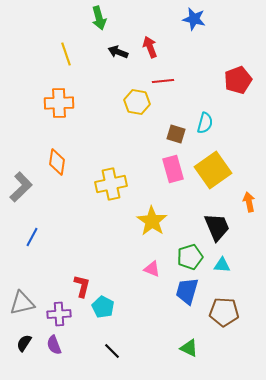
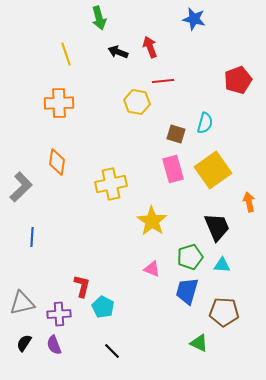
blue line: rotated 24 degrees counterclockwise
green triangle: moved 10 px right, 5 px up
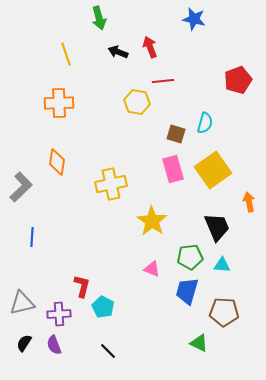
green pentagon: rotated 10 degrees clockwise
black line: moved 4 px left
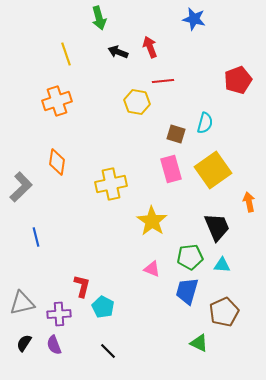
orange cross: moved 2 px left, 2 px up; rotated 16 degrees counterclockwise
pink rectangle: moved 2 px left
blue line: moved 4 px right; rotated 18 degrees counterclockwise
brown pentagon: rotated 28 degrees counterclockwise
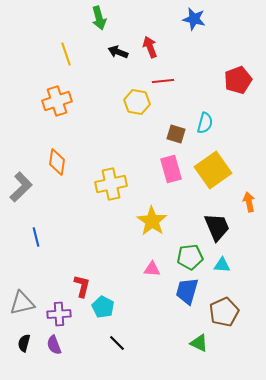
pink triangle: rotated 18 degrees counterclockwise
black semicircle: rotated 18 degrees counterclockwise
black line: moved 9 px right, 8 px up
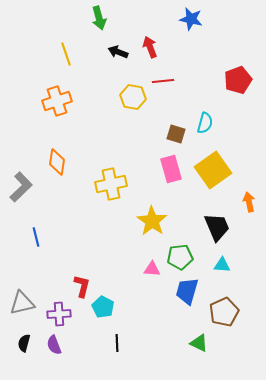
blue star: moved 3 px left
yellow hexagon: moved 4 px left, 5 px up
green pentagon: moved 10 px left
black line: rotated 42 degrees clockwise
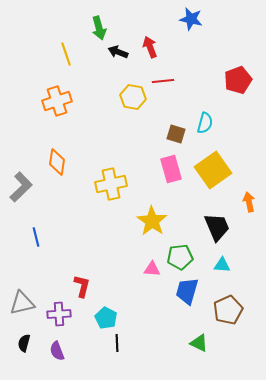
green arrow: moved 10 px down
cyan pentagon: moved 3 px right, 11 px down
brown pentagon: moved 4 px right, 2 px up
purple semicircle: moved 3 px right, 6 px down
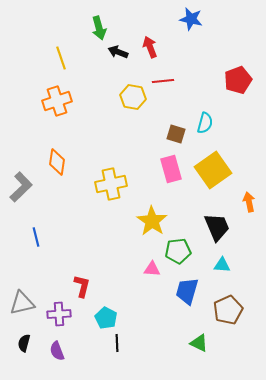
yellow line: moved 5 px left, 4 px down
green pentagon: moved 2 px left, 6 px up
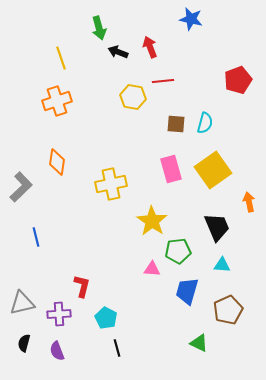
brown square: moved 10 px up; rotated 12 degrees counterclockwise
black line: moved 5 px down; rotated 12 degrees counterclockwise
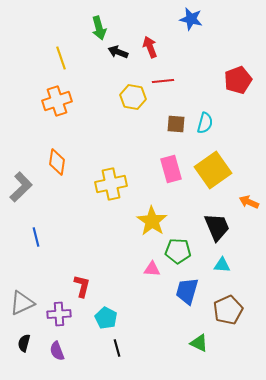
orange arrow: rotated 54 degrees counterclockwise
green pentagon: rotated 10 degrees clockwise
gray triangle: rotated 12 degrees counterclockwise
